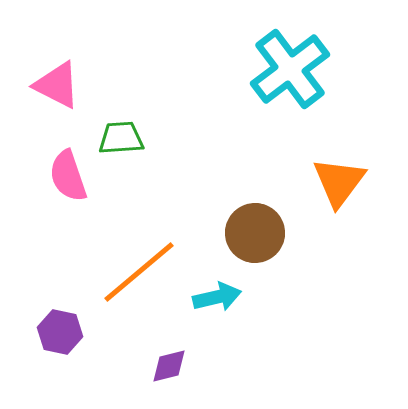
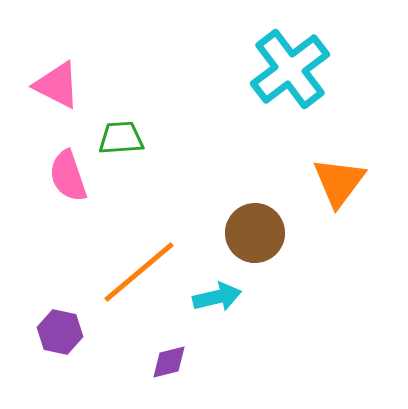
purple diamond: moved 4 px up
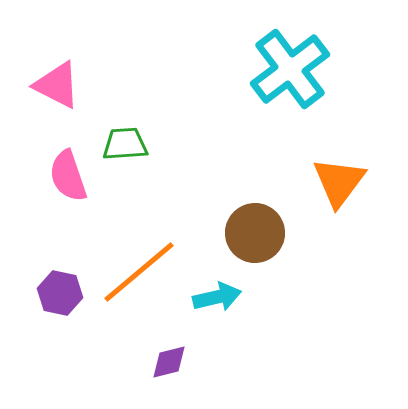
green trapezoid: moved 4 px right, 6 px down
purple hexagon: moved 39 px up
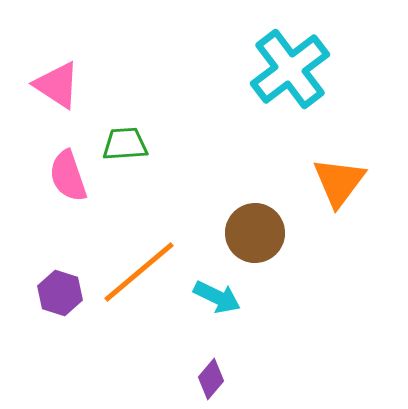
pink triangle: rotated 6 degrees clockwise
purple hexagon: rotated 6 degrees clockwise
cyan arrow: rotated 39 degrees clockwise
purple diamond: moved 42 px right, 17 px down; rotated 36 degrees counterclockwise
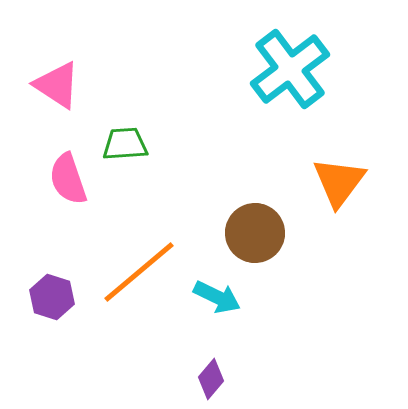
pink semicircle: moved 3 px down
purple hexagon: moved 8 px left, 4 px down
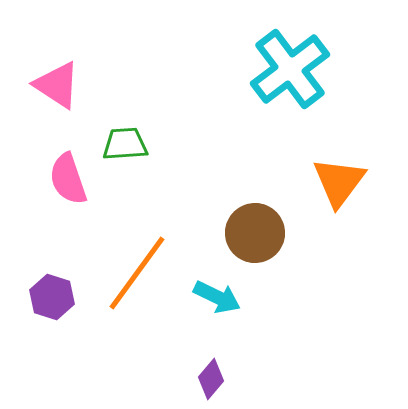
orange line: moved 2 px left, 1 px down; rotated 14 degrees counterclockwise
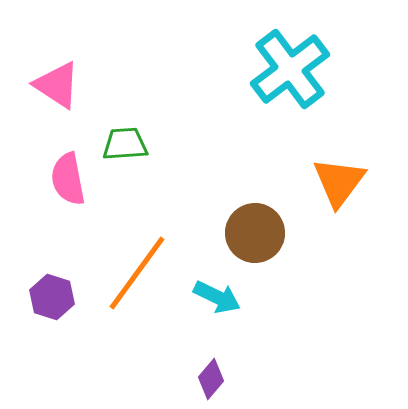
pink semicircle: rotated 8 degrees clockwise
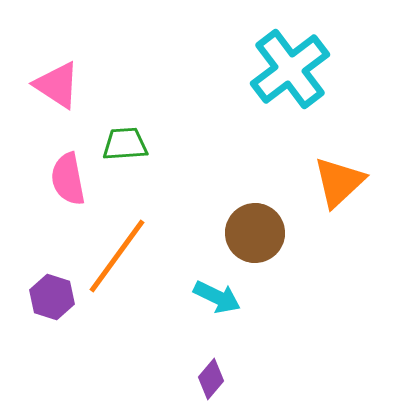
orange triangle: rotated 10 degrees clockwise
orange line: moved 20 px left, 17 px up
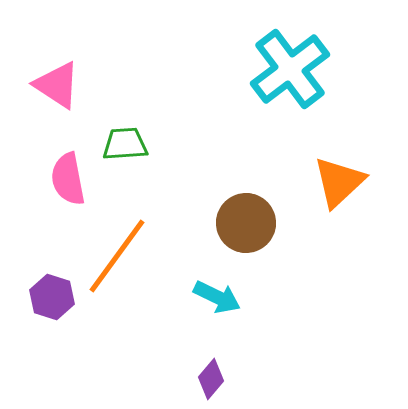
brown circle: moved 9 px left, 10 px up
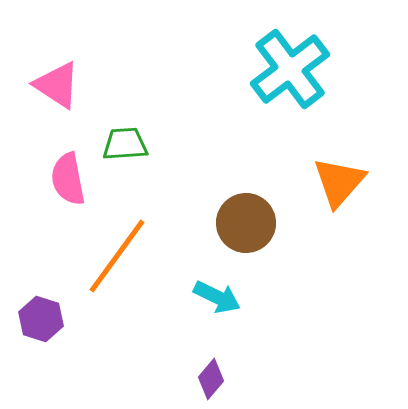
orange triangle: rotated 6 degrees counterclockwise
purple hexagon: moved 11 px left, 22 px down
